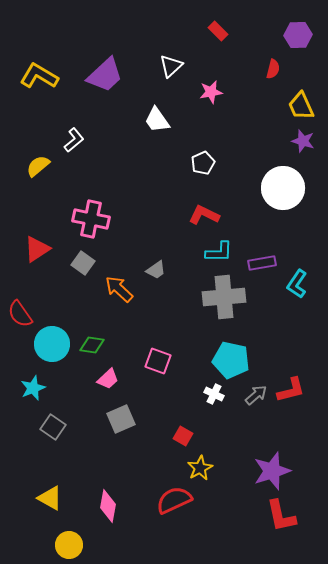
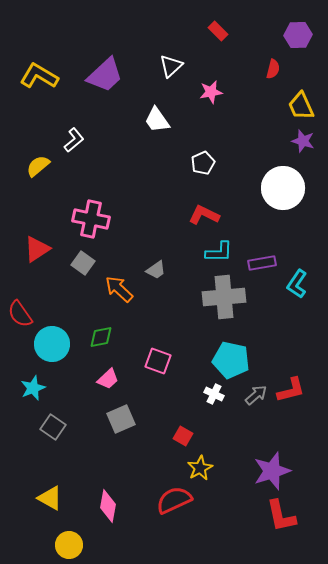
green diamond at (92, 345): moved 9 px right, 8 px up; rotated 20 degrees counterclockwise
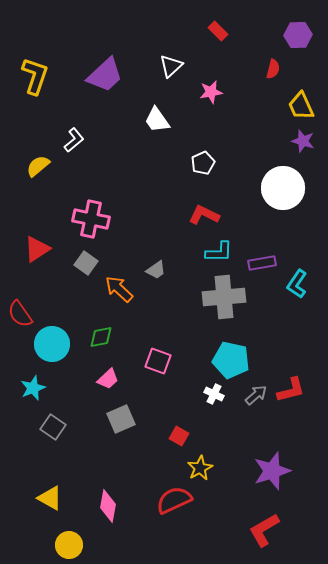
yellow L-shape at (39, 76): moved 4 px left; rotated 78 degrees clockwise
gray square at (83, 263): moved 3 px right
red square at (183, 436): moved 4 px left
red L-shape at (281, 516): moved 17 px left, 14 px down; rotated 72 degrees clockwise
